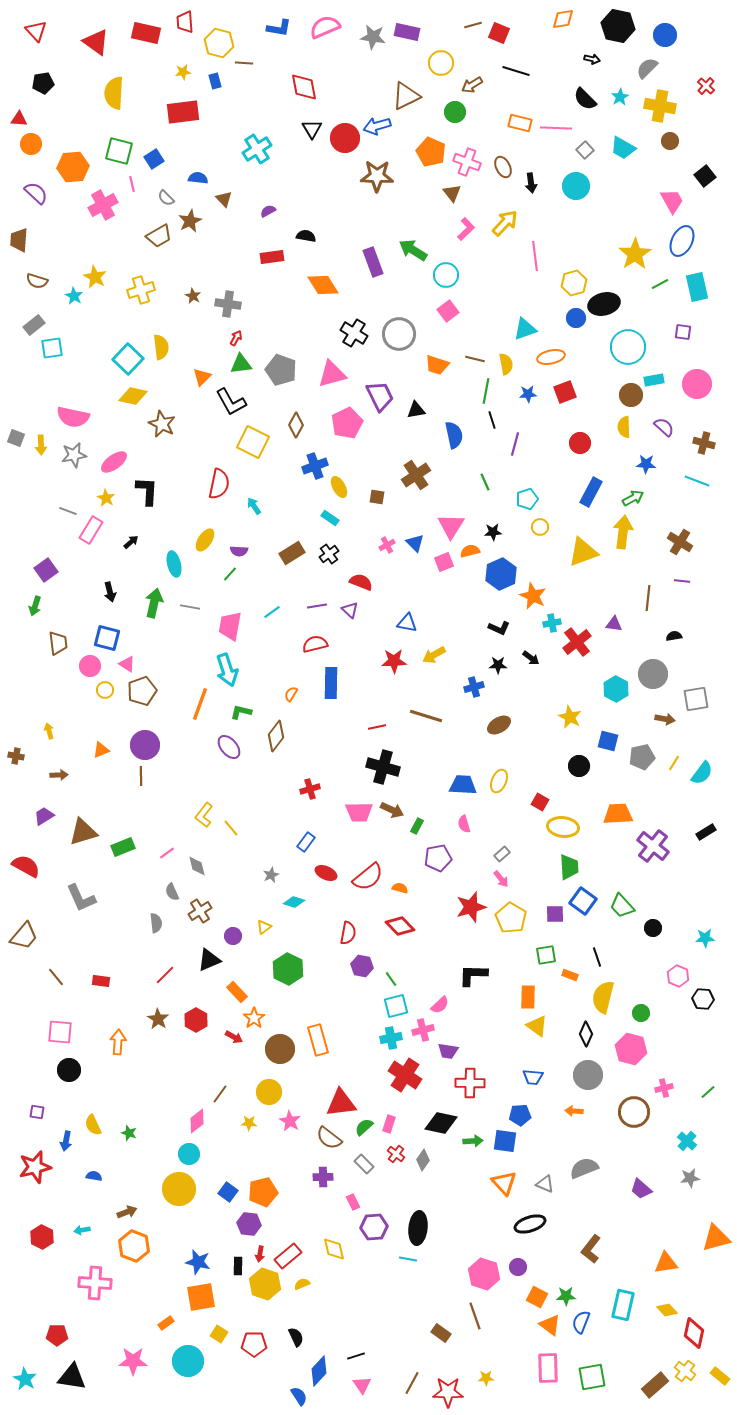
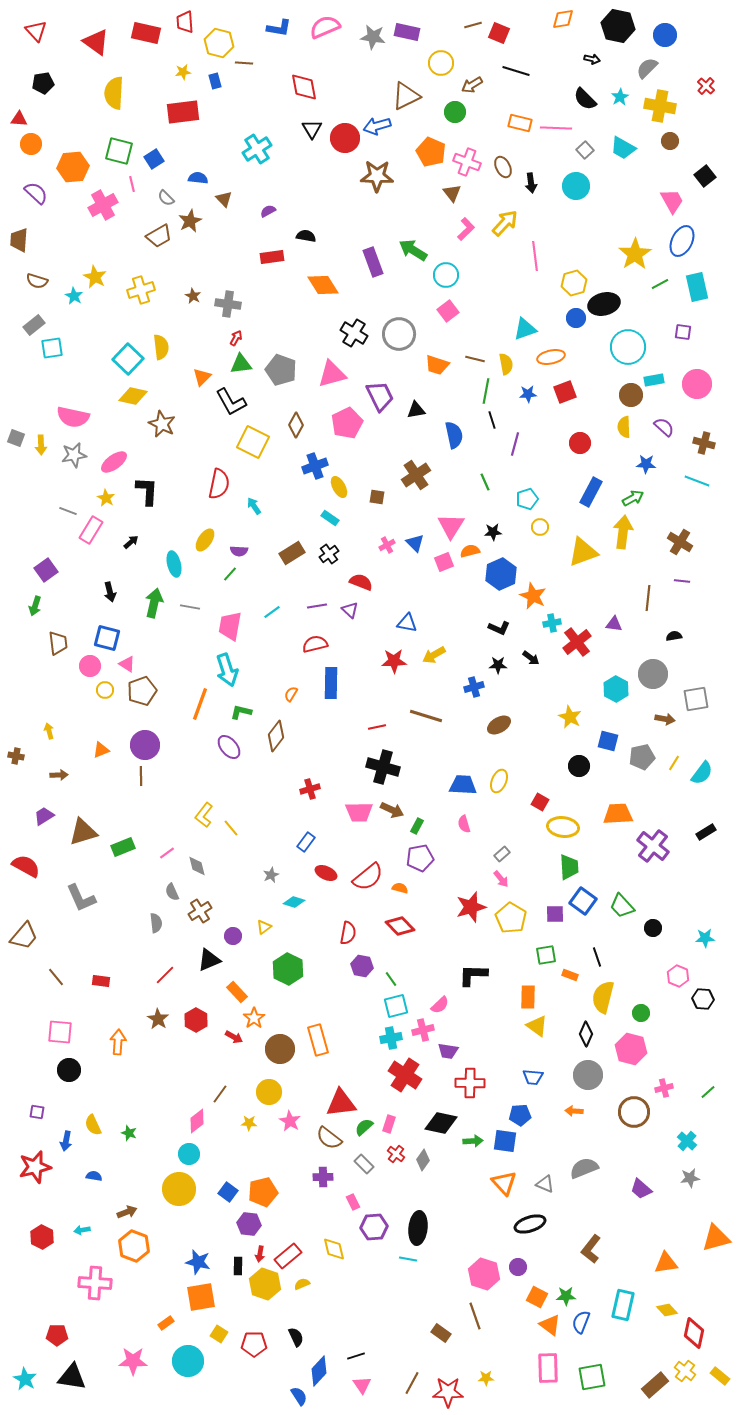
purple pentagon at (438, 858): moved 18 px left
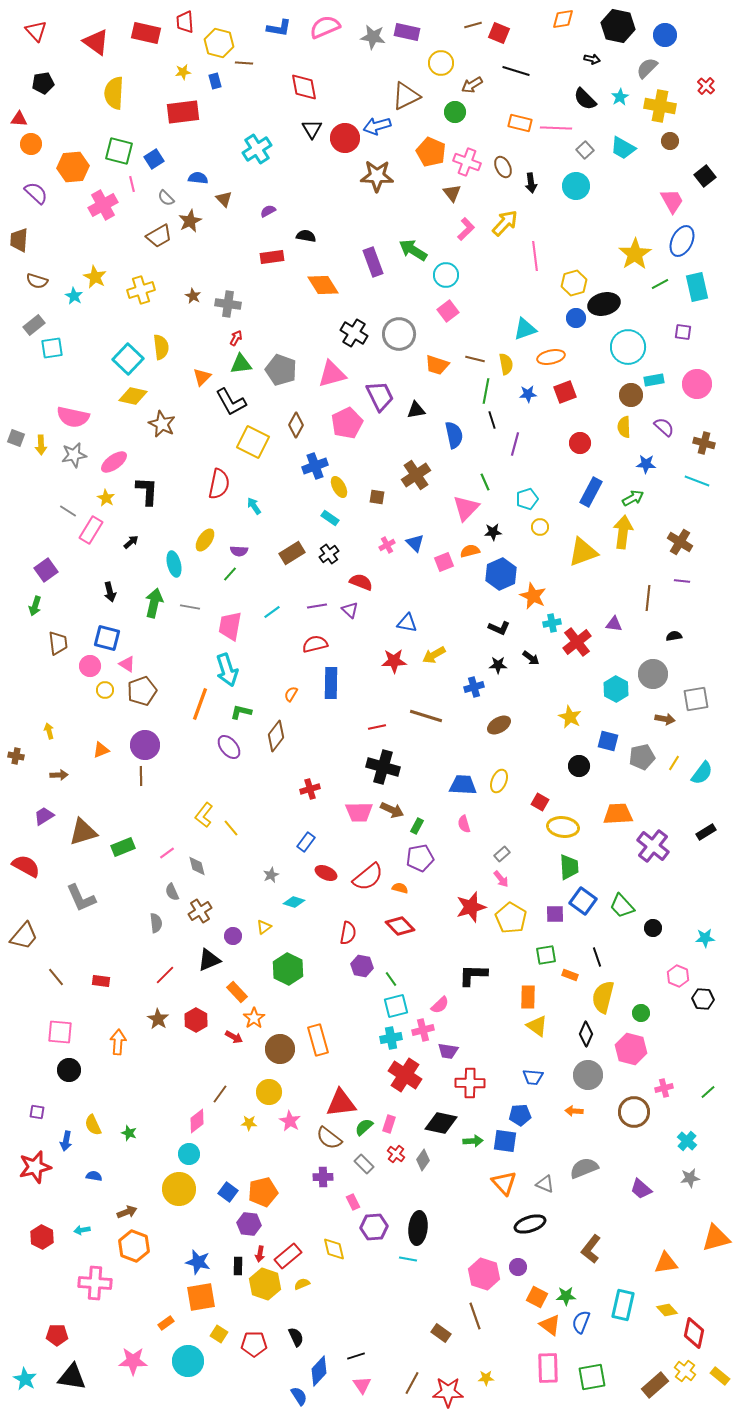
gray line at (68, 511): rotated 12 degrees clockwise
pink triangle at (451, 526): moved 15 px right, 18 px up; rotated 12 degrees clockwise
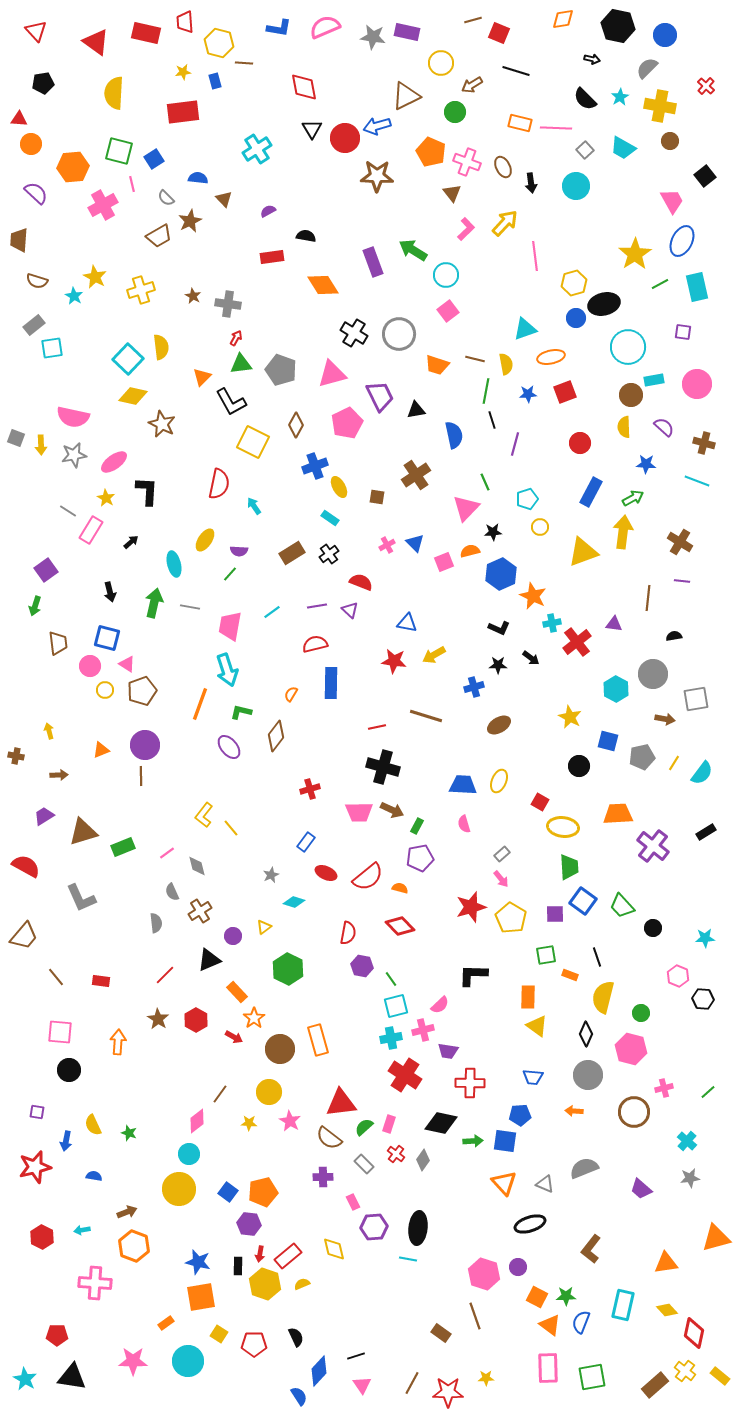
brown line at (473, 25): moved 5 px up
red star at (394, 661): rotated 10 degrees clockwise
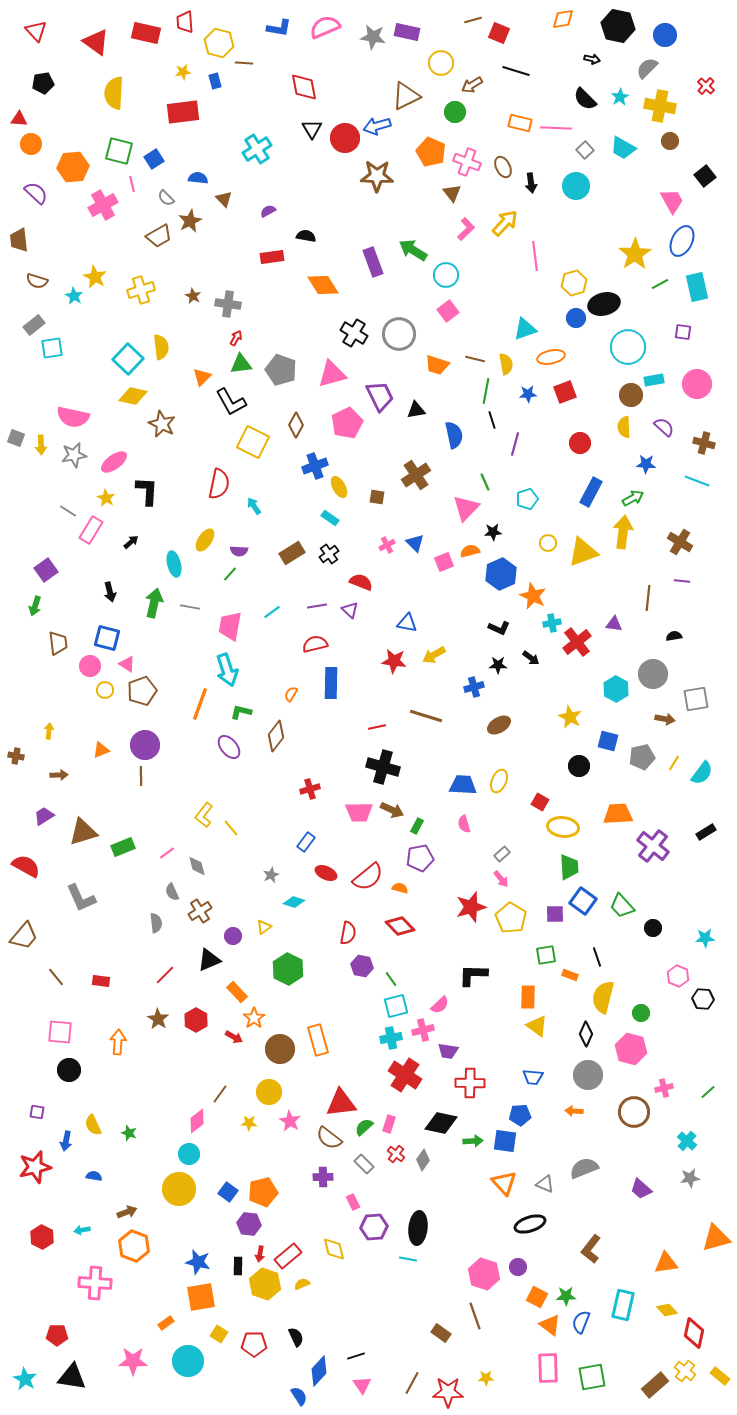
brown trapezoid at (19, 240): rotated 10 degrees counterclockwise
yellow circle at (540, 527): moved 8 px right, 16 px down
yellow arrow at (49, 731): rotated 21 degrees clockwise
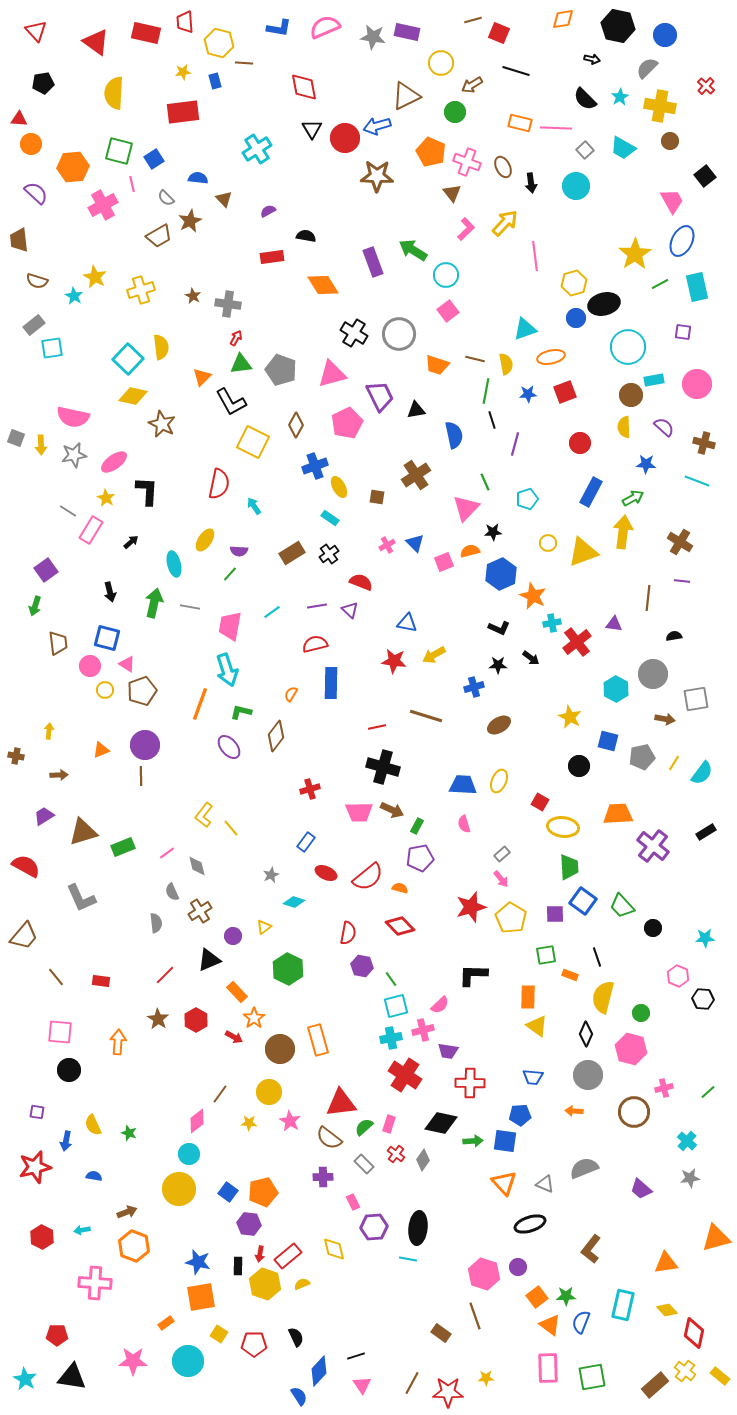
orange square at (537, 1297): rotated 25 degrees clockwise
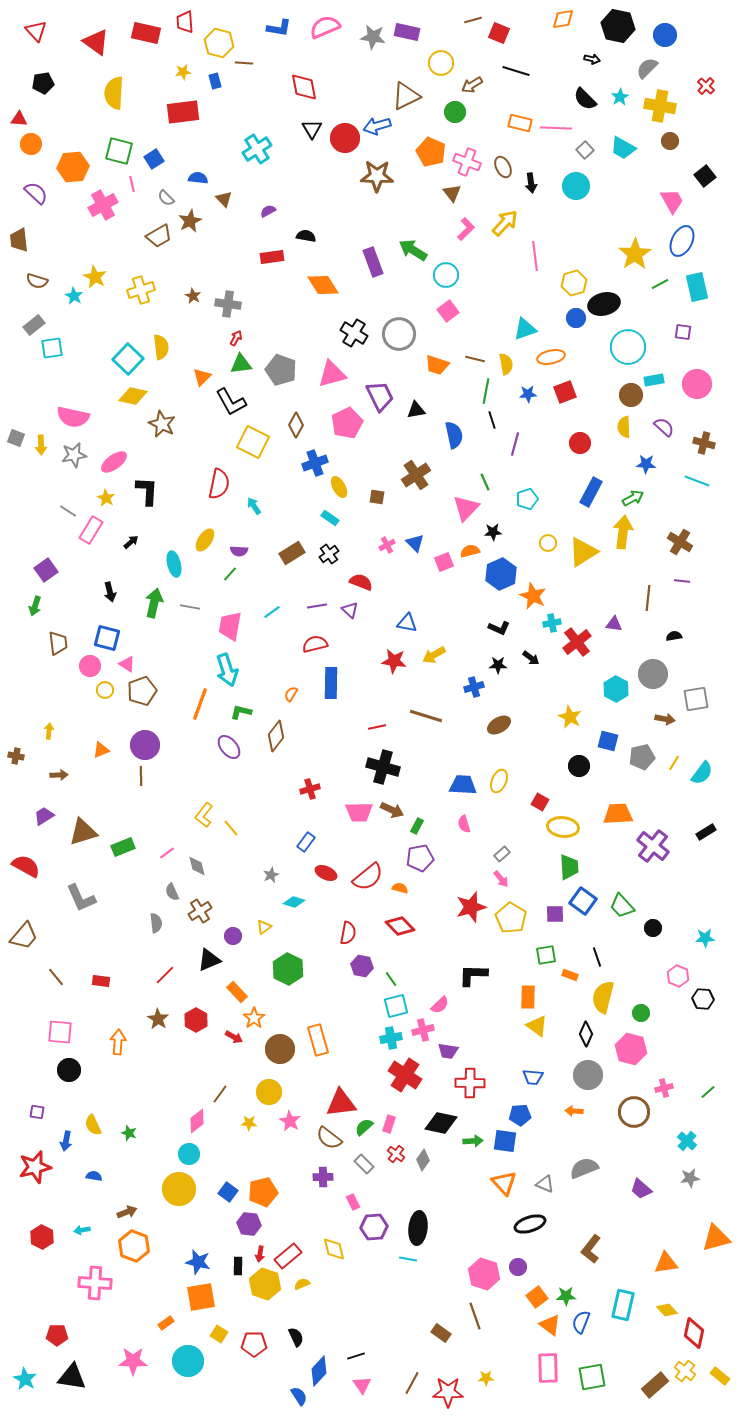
blue cross at (315, 466): moved 3 px up
yellow triangle at (583, 552): rotated 12 degrees counterclockwise
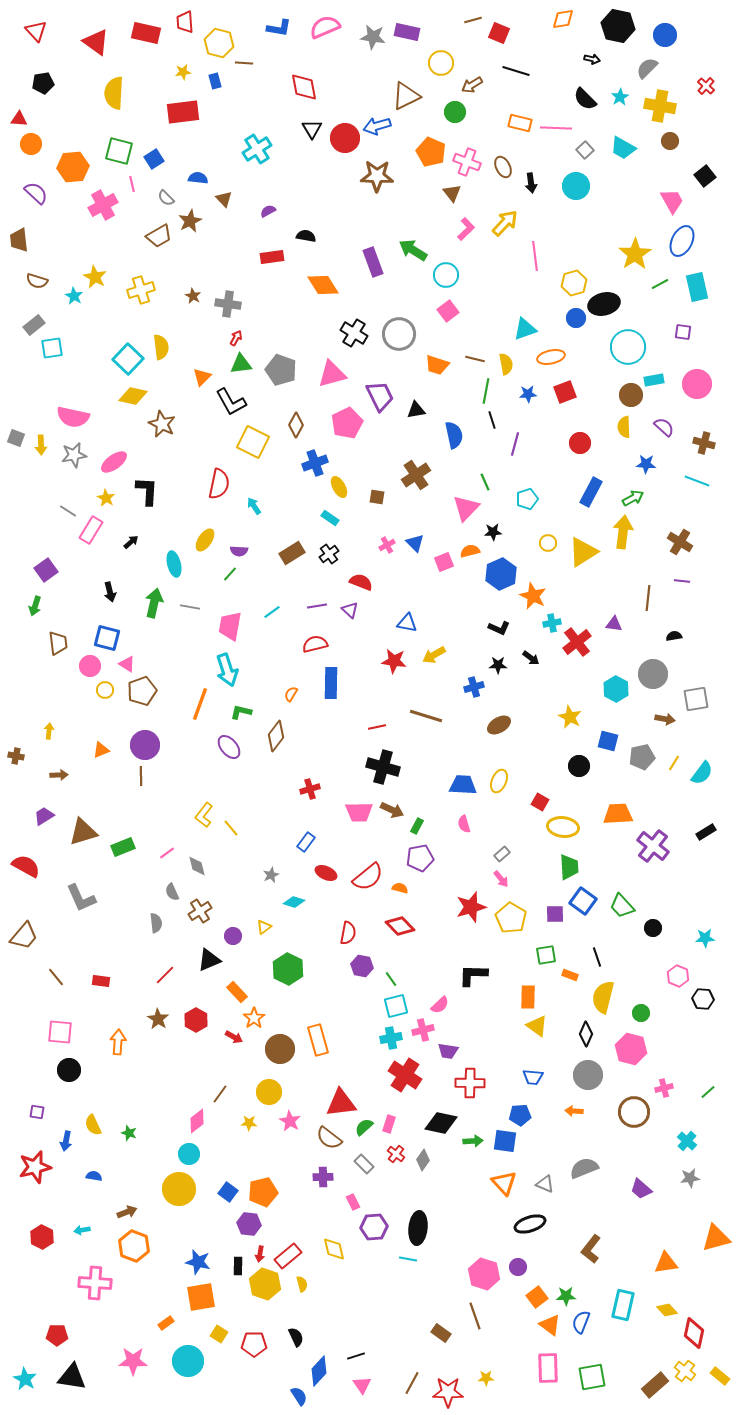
yellow semicircle at (302, 1284): rotated 98 degrees clockwise
